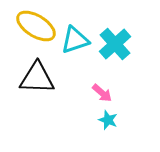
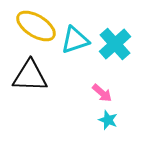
black triangle: moved 7 px left, 2 px up
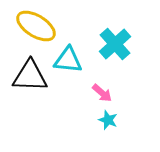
cyan triangle: moved 7 px left, 20 px down; rotated 24 degrees clockwise
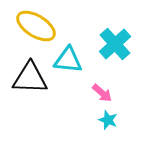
black triangle: moved 2 px down
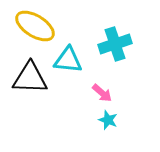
yellow ellipse: moved 1 px left
cyan cross: rotated 24 degrees clockwise
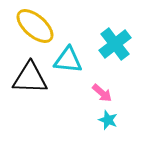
yellow ellipse: rotated 9 degrees clockwise
cyan cross: rotated 20 degrees counterclockwise
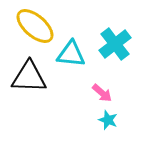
cyan triangle: moved 3 px right, 6 px up
black triangle: moved 1 px left, 1 px up
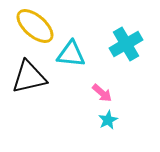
cyan cross: moved 11 px right; rotated 8 degrees clockwise
black triangle: rotated 15 degrees counterclockwise
cyan star: rotated 24 degrees clockwise
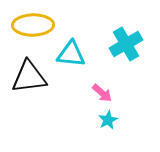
yellow ellipse: moved 2 px left, 1 px up; rotated 42 degrees counterclockwise
black triangle: rotated 6 degrees clockwise
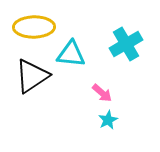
yellow ellipse: moved 1 px right, 2 px down
black triangle: moved 3 px right, 1 px up; rotated 27 degrees counterclockwise
